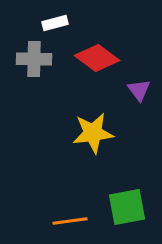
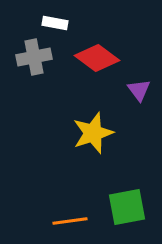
white rectangle: rotated 25 degrees clockwise
gray cross: moved 2 px up; rotated 12 degrees counterclockwise
yellow star: rotated 12 degrees counterclockwise
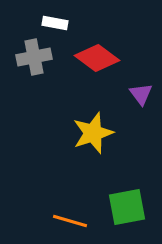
purple triangle: moved 2 px right, 4 px down
orange line: rotated 24 degrees clockwise
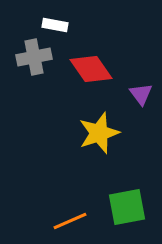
white rectangle: moved 2 px down
red diamond: moved 6 px left, 11 px down; rotated 18 degrees clockwise
yellow star: moved 6 px right
orange line: rotated 40 degrees counterclockwise
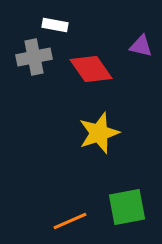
purple triangle: moved 48 px up; rotated 40 degrees counterclockwise
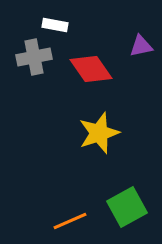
purple triangle: rotated 25 degrees counterclockwise
green square: rotated 18 degrees counterclockwise
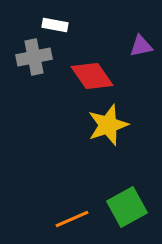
red diamond: moved 1 px right, 7 px down
yellow star: moved 9 px right, 8 px up
orange line: moved 2 px right, 2 px up
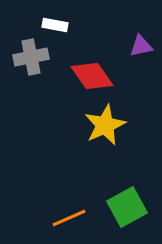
gray cross: moved 3 px left
yellow star: moved 3 px left; rotated 6 degrees counterclockwise
orange line: moved 3 px left, 1 px up
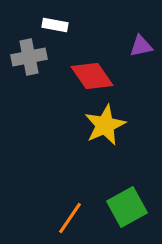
gray cross: moved 2 px left
orange line: moved 1 px right; rotated 32 degrees counterclockwise
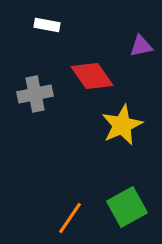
white rectangle: moved 8 px left
gray cross: moved 6 px right, 37 px down
yellow star: moved 17 px right
